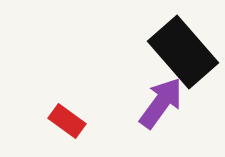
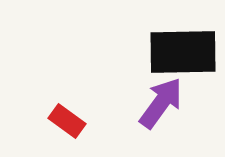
black rectangle: rotated 50 degrees counterclockwise
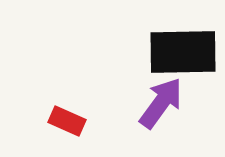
red rectangle: rotated 12 degrees counterclockwise
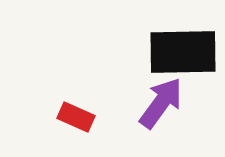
red rectangle: moved 9 px right, 4 px up
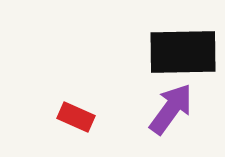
purple arrow: moved 10 px right, 6 px down
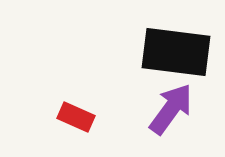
black rectangle: moved 7 px left; rotated 8 degrees clockwise
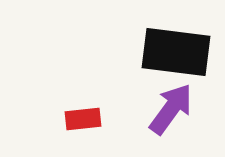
red rectangle: moved 7 px right, 2 px down; rotated 30 degrees counterclockwise
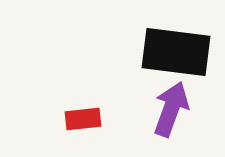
purple arrow: rotated 16 degrees counterclockwise
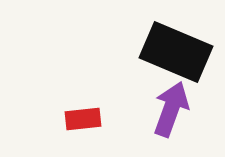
black rectangle: rotated 16 degrees clockwise
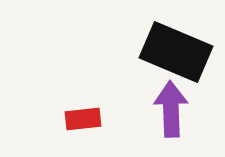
purple arrow: rotated 22 degrees counterclockwise
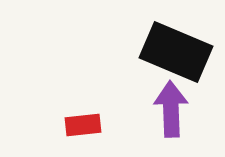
red rectangle: moved 6 px down
